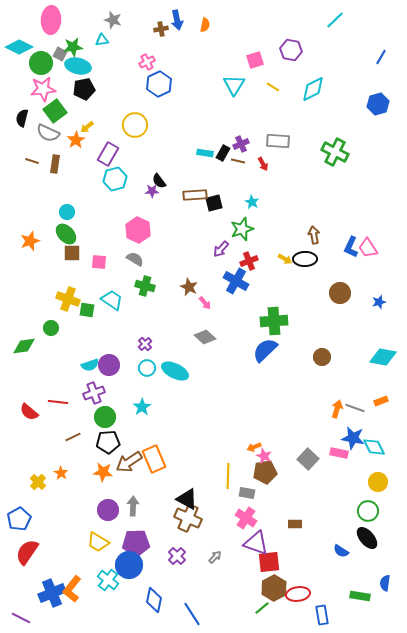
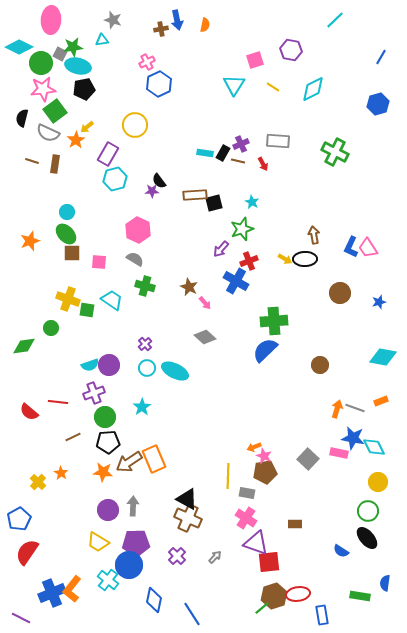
brown circle at (322, 357): moved 2 px left, 8 px down
brown hexagon at (274, 588): moved 8 px down; rotated 10 degrees clockwise
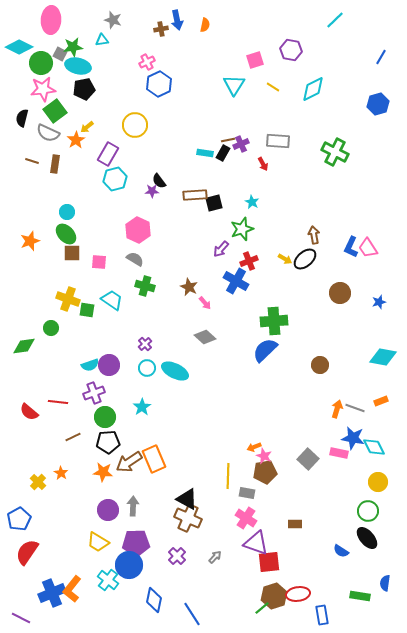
brown line at (238, 161): moved 10 px left, 21 px up; rotated 24 degrees counterclockwise
black ellipse at (305, 259): rotated 40 degrees counterclockwise
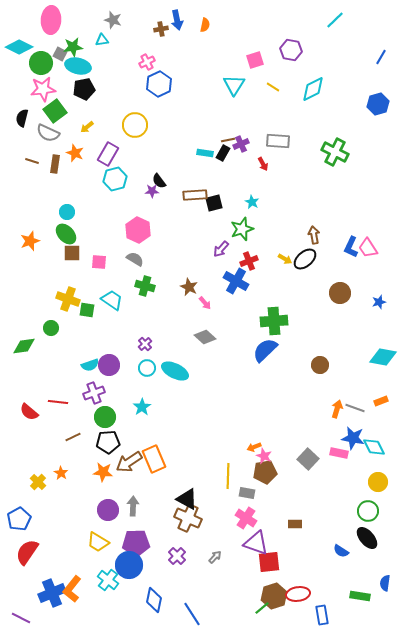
orange star at (76, 140): moved 1 px left, 13 px down; rotated 18 degrees counterclockwise
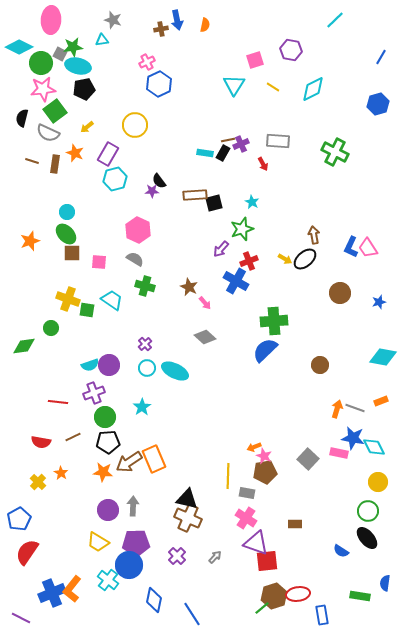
red semicircle at (29, 412): moved 12 px right, 30 px down; rotated 30 degrees counterclockwise
black triangle at (187, 499): rotated 15 degrees counterclockwise
red square at (269, 562): moved 2 px left, 1 px up
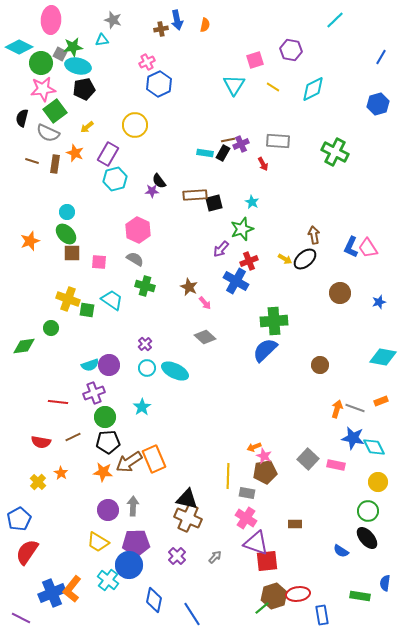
pink rectangle at (339, 453): moved 3 px left, 12 px down
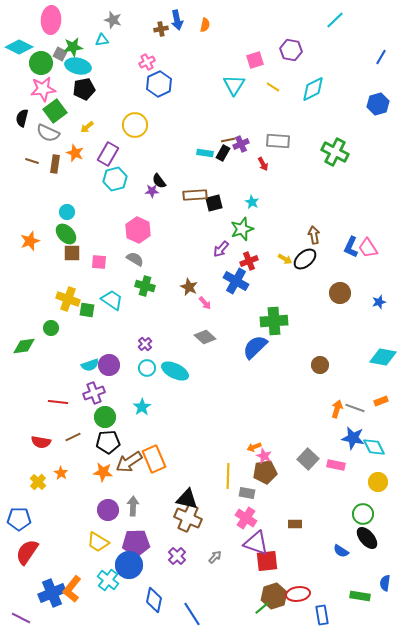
blue semicircle at (265, 350): moved 10 px left, 3 px up
green circle at (368, 511): moved 5 px left, 3 px down
blue pentagon at (19, 519): rotated 30 degrees clockwise
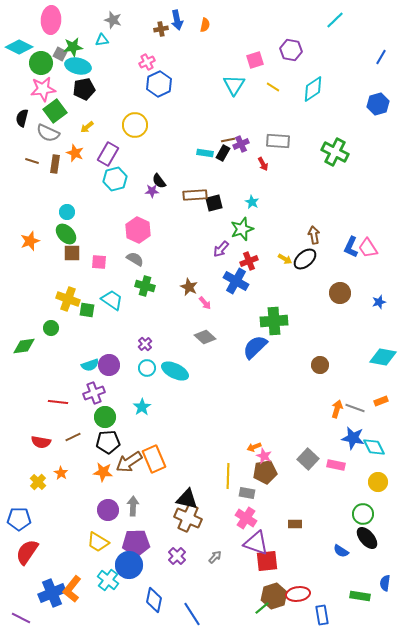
cyan diamond at (313, 89): rotated 8 degrees counterclockwise
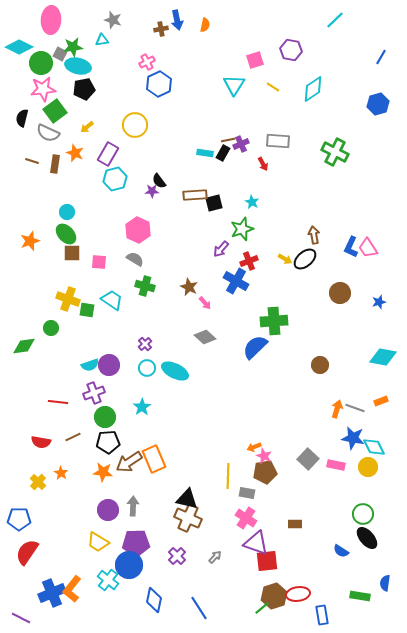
yellow circle at (378, 482): moved 10 px left, 15 px up
blue line at (192, 614): moved 7 px right, 6 px up
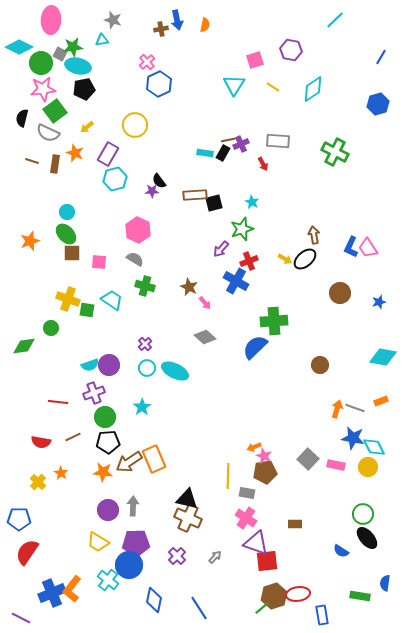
pink cross at (147, 62): rotated 14 degrees counterclockwise
